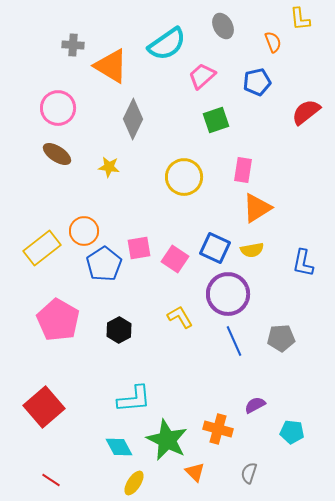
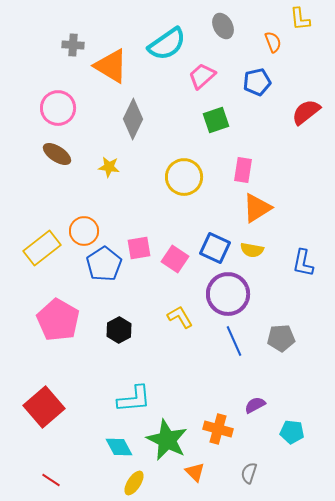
yellow semicircle at (252, 250): rotated 20 degrees clockwise
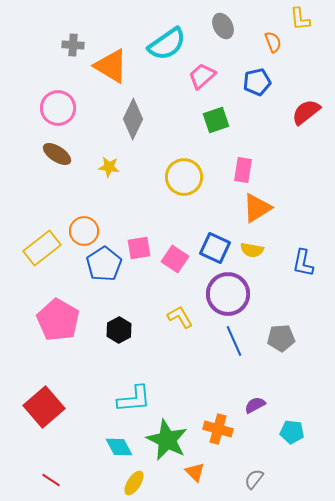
gray semicircle at (249, 473): moved 5 px right, 6 px down; rotated 20 degrees clockwise
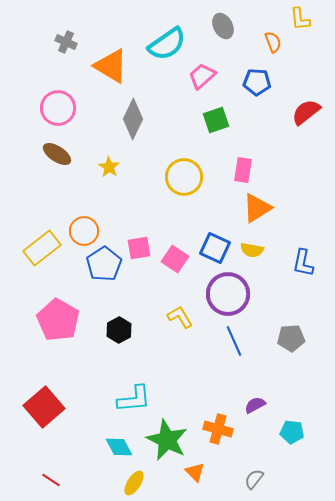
gray cross at (73, 45): moved 7 px left, 3 px up; rotated 20 degrees clockwise
blue pentagon at (257, 82): rotated 16 degrees clockwise
yellow star at (109, 167): rotated 25 degrees clockwise
gray pentagon at (281, 338): moved 10 px right
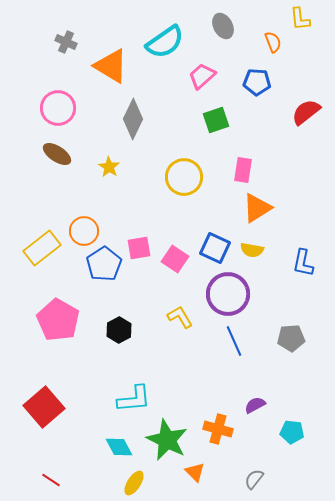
cyan semicircle at (167, 44): moved 2 px left, 2 px up
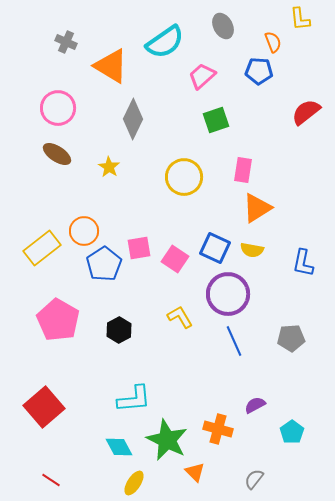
blue pentagon at (257, 82): moved 2 px right, 11 px up
cyan pentagon at (292, 432): rotated 30 degrees clockwise
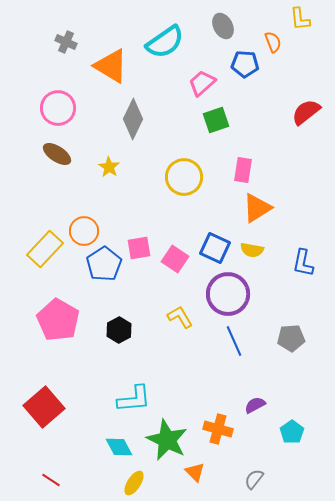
blue pentagon at (259, 71): moved 14 px left, 7 px up
pink trapezoid at (202, 76): moved 7 px down
yellow rectangle at (42, 248): moved 3 px right, 1 px down; rotated 9 degrees counterclockwise
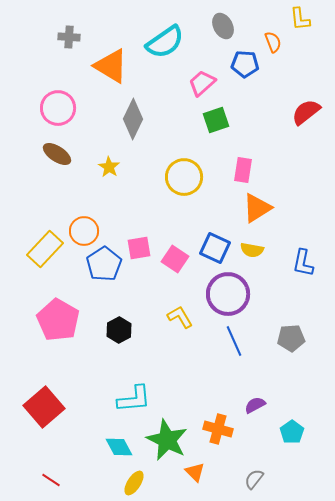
gray cross at (66, 42): moved 3 px right, 5 px up; rotated 20 degrees counterclockwise
